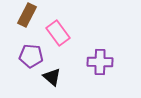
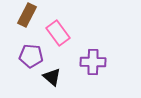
purple cross: moved 7 px left
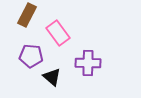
purple cross: moved 5 px left, 1 px down
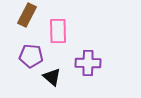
pink rectangle: moved 2 px up; rotated 35 degrees clockwise
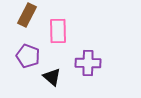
purple pentagon: moved 3 px left; rotated 15 degrees clockwise
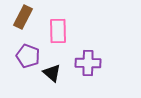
brown rectangle: moved 4 px left, 2 px down
black triangle: moved 4 px up
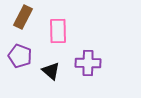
purple pentagon: moved 8 px left
black triangle: moved 1 px left, 2 px up
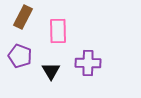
black triangle: rotated 18 degrees clockwise
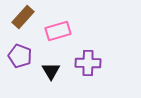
brown rectangle: rotated 15 degrees clockwise
pink rectangle: rotated 75 degrees clockwise
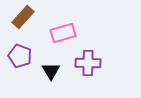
pink rectangle: moved 5 px right, 2 px down
